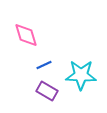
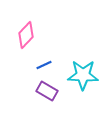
pink diamond: rotated 60 degrees clockwise
cyan star: moved 2 px right
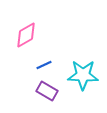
pink diamond: rotated 16 degrees clockwise
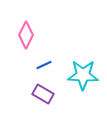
pink diamond: rotated 32 degrees counterclockwise
purple rectangle: moved 4 px left, 3 px down
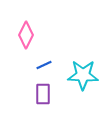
purple rectangle: rotated 60 degrees clockwise
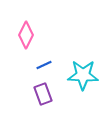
purple rectangle: rotated 20 degrees counterclockwise
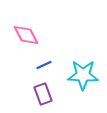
pink diamond: rotated 56 degrees counterclockwise
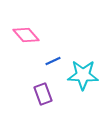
pink diamond: rotated 12 degrees counterclockwise
blue line: moved 9 px right, 4 px up
